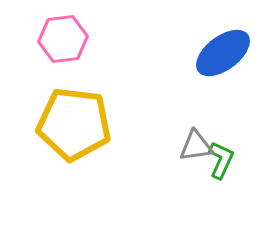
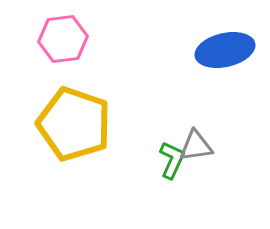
blue ellipse: moved 2 px right, 3 px up; rotated 24 degrees clockwise
yellow pentagon: rotated 12 degrees clockwise
green L-shape: moved 49 px left
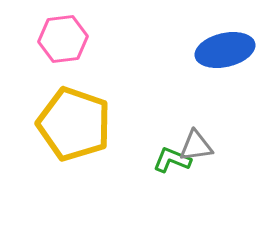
green L-shape: rotated 93 degrees counterclockwise
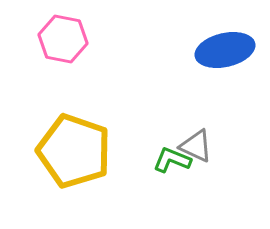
pink hexagon: rotated 18 degrees clockwise
yellow pentagon: moved 27 px down
gray triangle: rotated 33 degrees clockwise
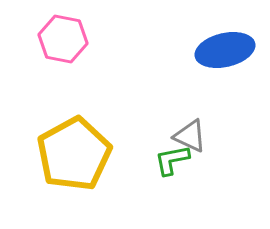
gray triangle: moved 6 px left, 10 px up
yellow pentagon: moved 3 px down; rotated 24 degrees clockwise
green L-shape: rotated 33 degrees counterclockwise
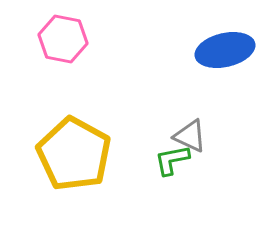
yellow pentagon: rotated 14 degrees counterclockwise
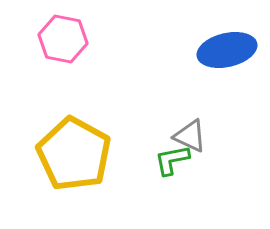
blue ellipse: moved 2 px right
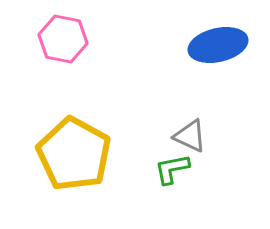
blue ellipse: moved 9 px left, 5 px up
green L-shape: moved 9 px down
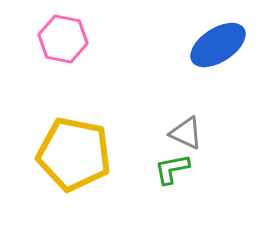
blue ellipse: rotated 20 degrees counterclockwise
gray triangle: moved 4 px left, 3 px up
yellow pentagon: rotated 18 degrees counterclockwise
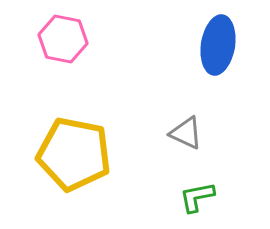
blue ellipse: rotated 48 degrees counterclockwise
green L-shape: moved 25 px right, 28 px down
